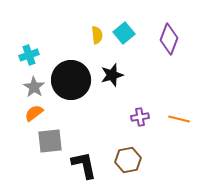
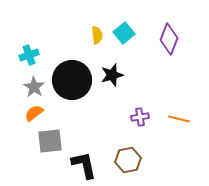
black circle: moved 1 px right
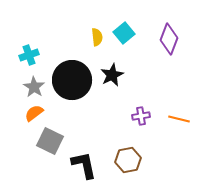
yellow semicircle: moved 2 px down
black star: rotated 10 degrees counterclockwise
purple cross: moved 1 px right, 1 px up
gray square: rotated 32 degrees clockwise
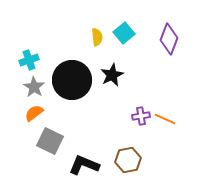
cyan cross: moved 5 px down
orange line: moved 14 px left; rotated 10 degrees clockwise
black L-shape: rotated 56 degrees counterclockwise
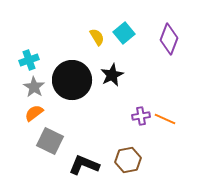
yellow semicircle: rotated 24 degrees counterclockwise
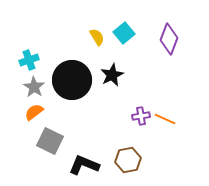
orange semicircle: moved 1 px up
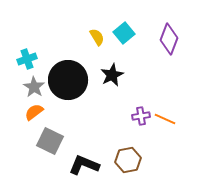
cyan cross: moved 2 px left, 1 px up
black circle: moved 4 px left
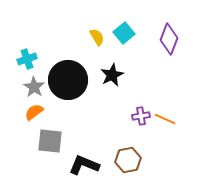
gray square: rotated 20 degrees counterclockwise
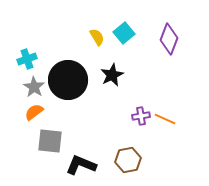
black L-shape: moved 3 px left
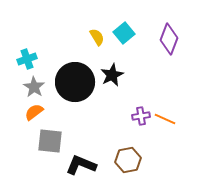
black circle: moved 7 px right, 2 px down
